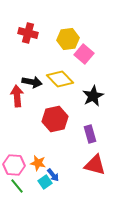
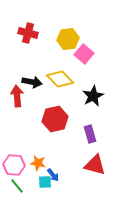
cyan square: rotated 32 degrees clockwise
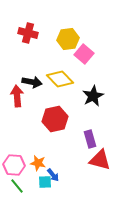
purple rectangle: moved 5 px down
red triangle: moved 5 px right, 5 px up
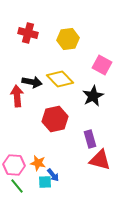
pink square: moved 18 px right, 11 px down; rotated 12 degrees counterclockwise
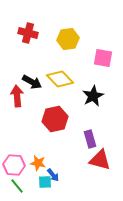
pink square: moved 1 px right, 7 px up; rotated 18 degrees counterclockwise
black arrow: rotated 18 degrees clockwise
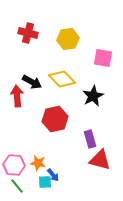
yellow diamond: moved 2 px right
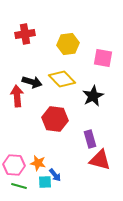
red cross: moved 3 px left, 1 px down; rotated 24 degrees counterclockwise
yellow hexagon: moved 5 px down
black arrow: rotated 12 degrees counterclockwise
red hexagon: rotated 20 degrees clockwise
blue arrow: moved 2 px right
green line: moved 2 px right; rotated 35 degrees counterclockwise
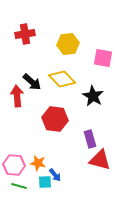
black arrow: rotated 24 degrees clockwise
black star: rotated 15 degrees counterclockwise
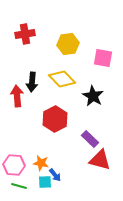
black arrow: rotated 54 degrees clockwise
red hexagon: rotated 25 degrees clockwise
purple rectangle: rotated 30 degrees counterclockwise
orange star: moved 3 px right
